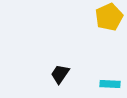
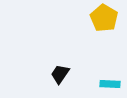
yellow pentagon: moved 5 px left, 1 px down; rotated 16 degrees counterclockwise
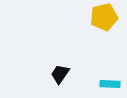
yellow pentagon: moved 1 px up; rotated 28 degrees clockwise
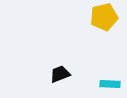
black trapezoid: rotated 35 degrees clockwise
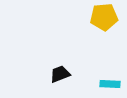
yellow pentagon: rotated 8 degrees clockwise
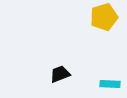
yellow pentagon: rotated 12 degrees counterclockwise
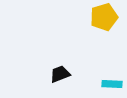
cyan rectangle: moved 2 px right
